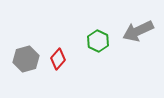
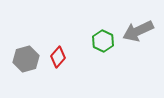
green hexagon: moved 5 px right
red diamond: moved 2 px up
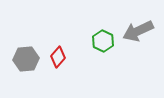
gray hexagon: rotated 10 degrees clockwise
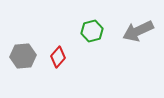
green hexagon: moved 11 px left, 10 px up; rotated 20 degrees clockwise
gray hexagon: moved 3 px left, 3 px up
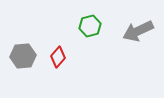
green hexagon: moved 2 px left, 5 px up
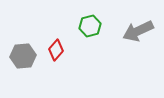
red diamond: moved 2 px left, 7 px up
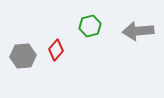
gray arrow: rotated 20 degrees clockwise
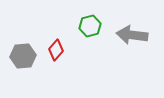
gray arrow: moved 6 px left, 4 px down; rotated 12 degrees clockwise
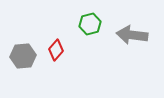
green hexagon: moved 2 px up
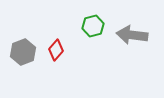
green hexagon: moved 3 px right, 2 px down
gray hexagon: moved 4 px up; rotated 15 degrees counterclockwise
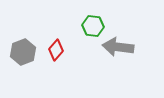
green hexagon: rotated 20 degrees clockwise
gray arrow: moved 14 px left, 12 px down
